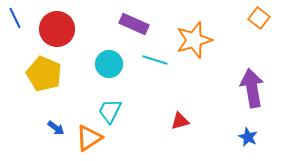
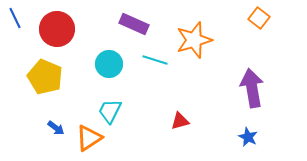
yellow pentagon: moved 1 px right, 3 px down
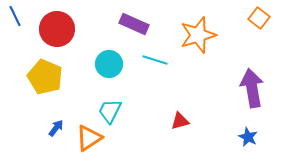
blue line: moved 2 px up
orange star: moved 4 px right, 5 px up
blue arrow: rotated 90 degrees counterclockwise
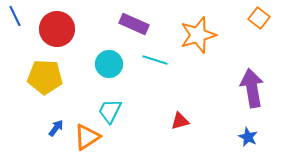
yellow pentagon: rotated 20 degrees counterclockwise
orange triangle: moved 2 px left, 1 px up
